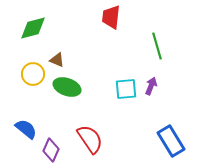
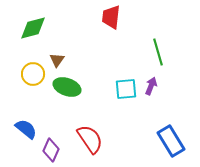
green line: moved 1 px right, 6 px down
brown triangle: rotated 42 degrees clockwise
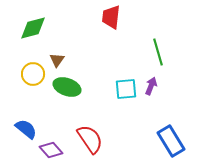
purple diamond: rotated 65 degrees counterclockwise
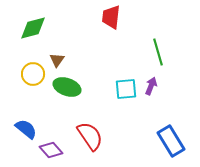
red semicircle: moved 3 px up
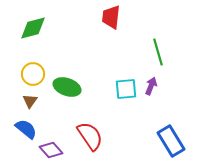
brown triangle: moved 27 px left, 41 px down
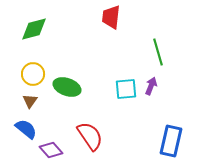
green diamond: moved 1 px right, 1 px down
blue rectangle: rotated 44 degrees clockwise
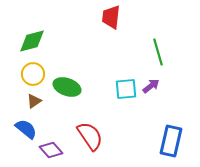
green diamond: moved 2 px left, 12 px down
purple arrow: rotated 30 degrees clockwise
brown triangle: moved 4 px right; rotated 21 degrees clockwise
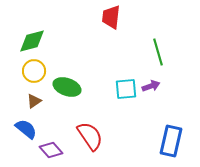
yellow circle: moved 1 px right, 3 px up
purple arrow: rotated 18 degrees clockwise
